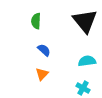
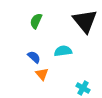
green semicircle: rotated 21 degrees clockwise
blue semicircle: moved 10 px left, 7 px down
cyan semicircle: moved 24 px left, 10 px up
orange triangle: rotated 24 degrees counterclockwise
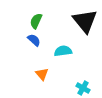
blue semicircle: moved 17 px up
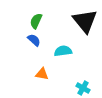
orange triangle: rotated 40 degrees counterclockwise
